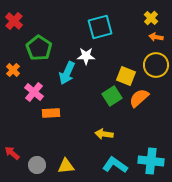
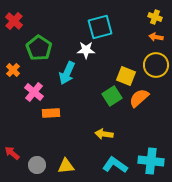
yellow cross: moved 4 px right, 1 px up; rotated 24 degrees counterclockwise
white star: moved 6 px up
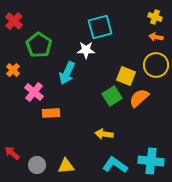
green pentagon: moved 3 px up
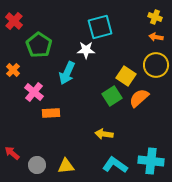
yellow square: rotated 12 degrees clockwise
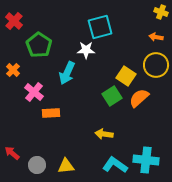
yellow cross: moved 6 px right, 5 px up
cyan cross: moved 5 px left, 1 px up
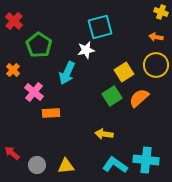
white star: rotated 12 degrees counterclockwise
yellow square: moved 2 px left, 4 px up; rotated 24 degrees clockwise
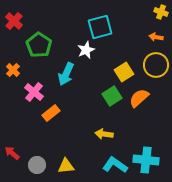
white star: rotated 12 degrees counterclockwise
cyan arrow: moved 1 px left, 1 px down
orange rectangle: rotated 36 degrees counterclockwise
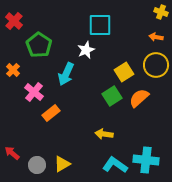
cyan square: moved 2 px up; rotated 15 degrees clockwise
yellow triangle: moved 4 px left, 2 px up; rotated 24 degrees counterclockwise
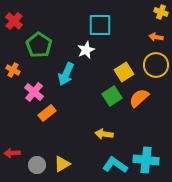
orange cross: rotated 16 degrees counterclockwise
orange rectangle: moved 4 px left
red arrow: rotated 42 degrees counterclockwise
